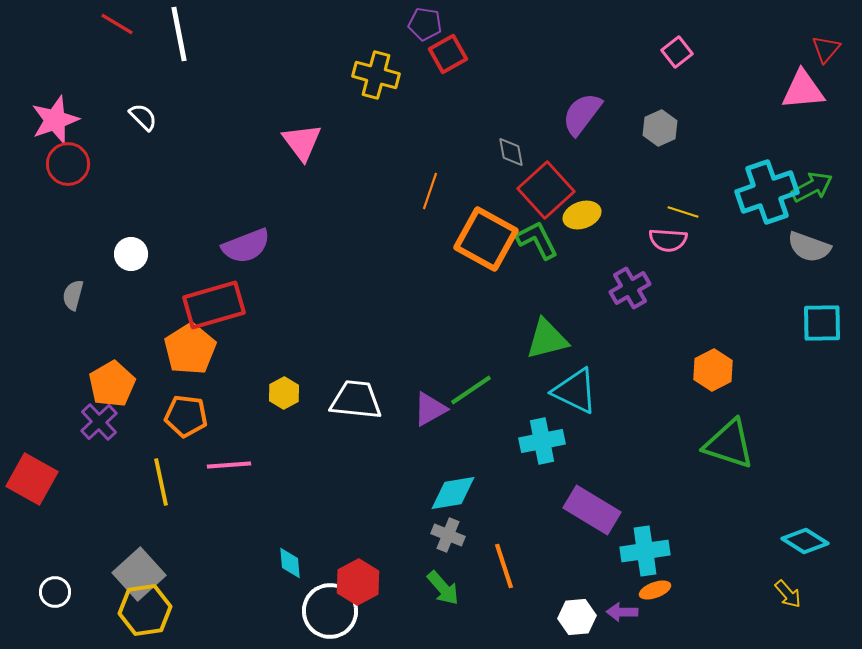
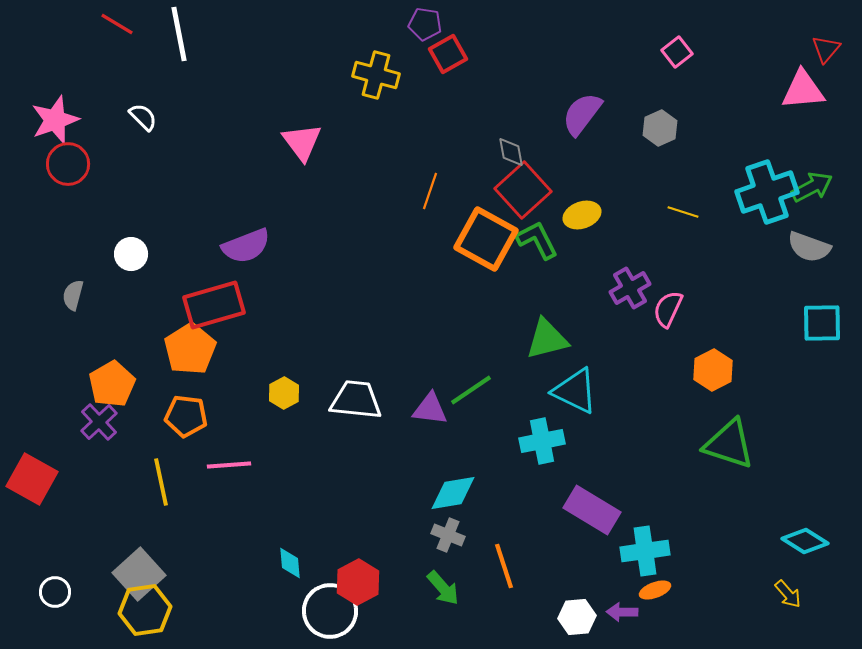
red square at (546, 190): moved 23 px left
pink semicircle at (668, 240): moved 69 px down; rotated 111 degrees clockwise
purple triangle at (430, 409): rotated 36 degrees clockwise
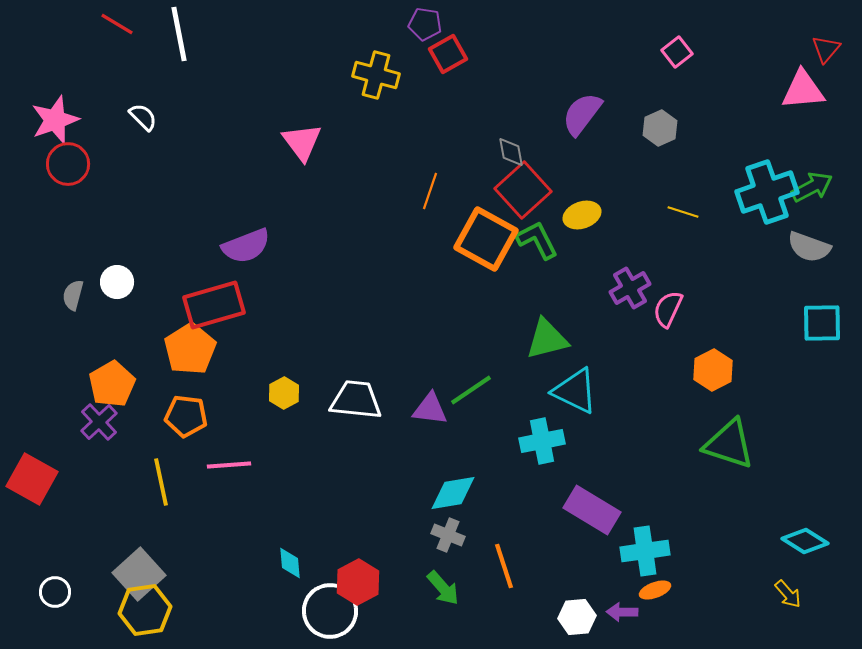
white circle at (131, 254): moved 14 px left, 28 px down
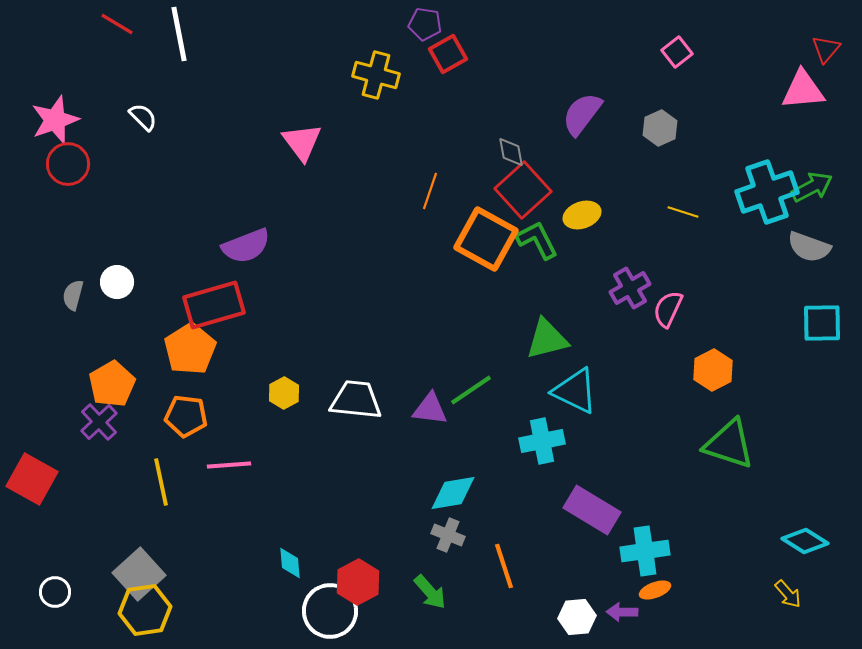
green arrow at (443, 588): moved 13 px left, 4 px down
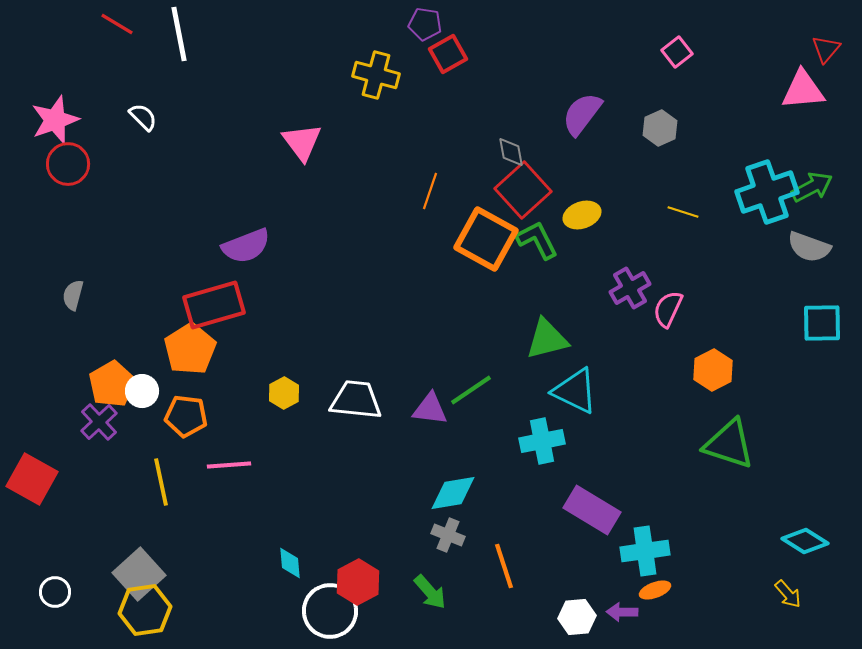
white circle at (117, 282): moved 25 px right, 109 px down
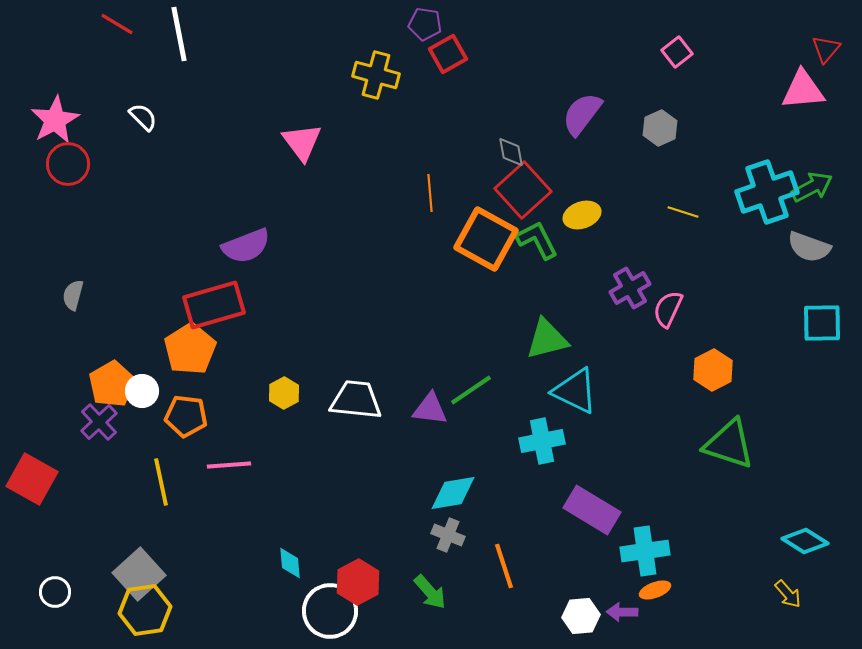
pink star at (55, 120): rotated 9 degrees counterclockwise
orange line at (430, 191): moved 2 px down; rotated 24 degrees counterclockwise
white hexagon at (577, 617): moved 4 px right, 1 px up
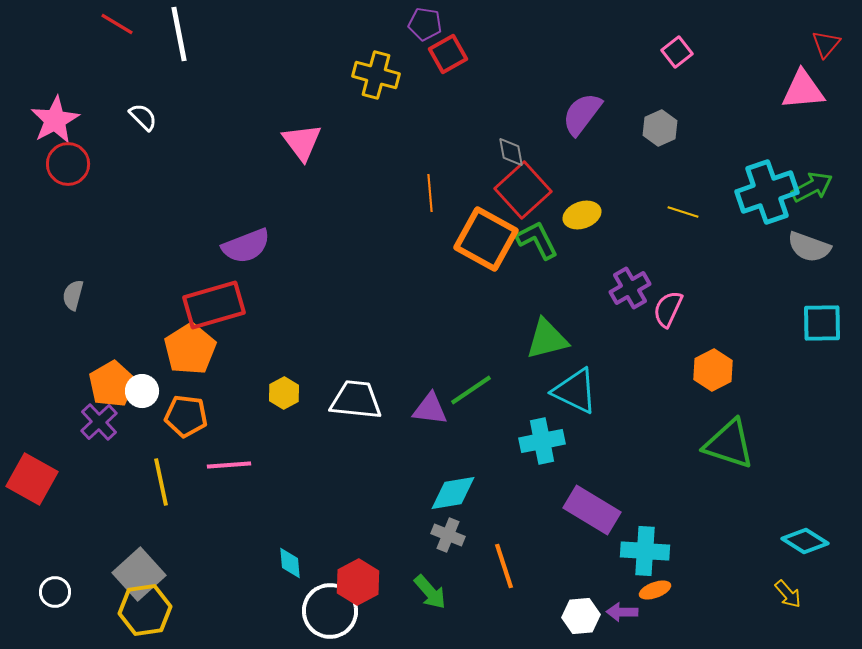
red triangle at (826, 49): moved 5 px up
cyan cross at (645, 551): rotated 12 degrees clockwise
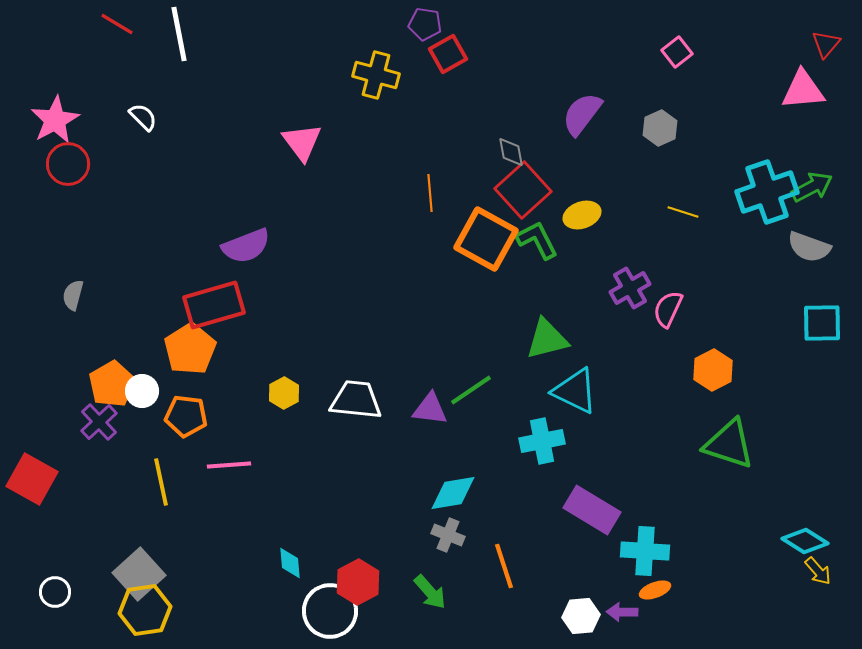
yellow arrow at (788, 594): moved 30 px right, 23 px up
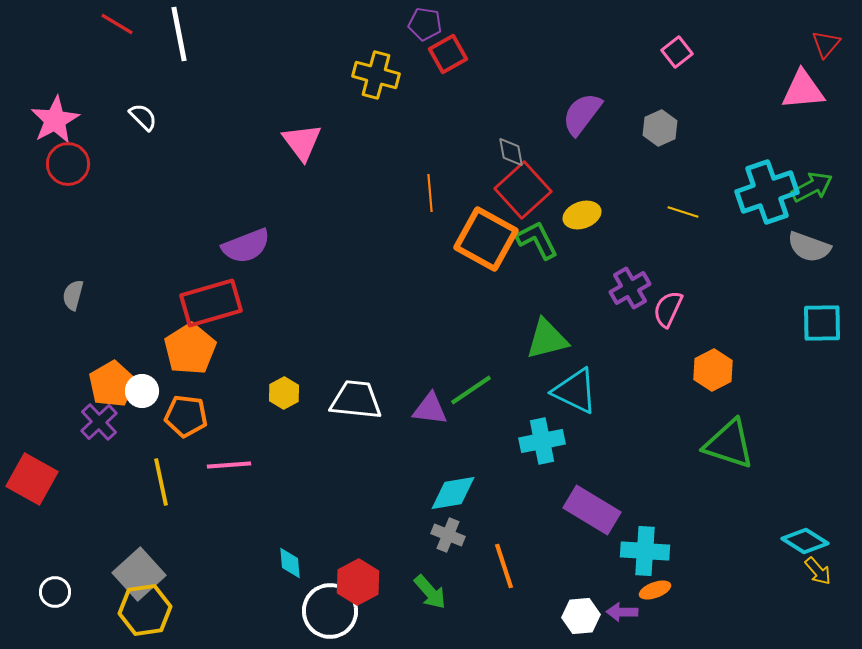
red rectangle at (214, 305): moved 3 px left, 2 px up
